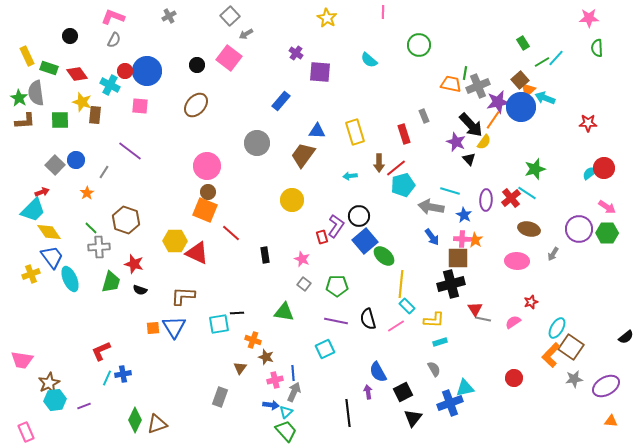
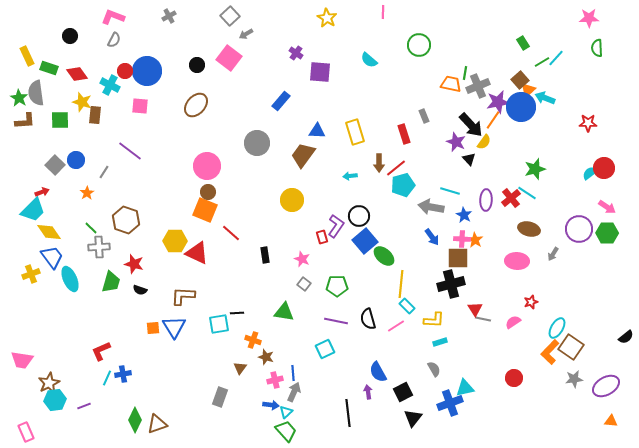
orange L-shape at (551, 355): moved 1 px left, 3 px up
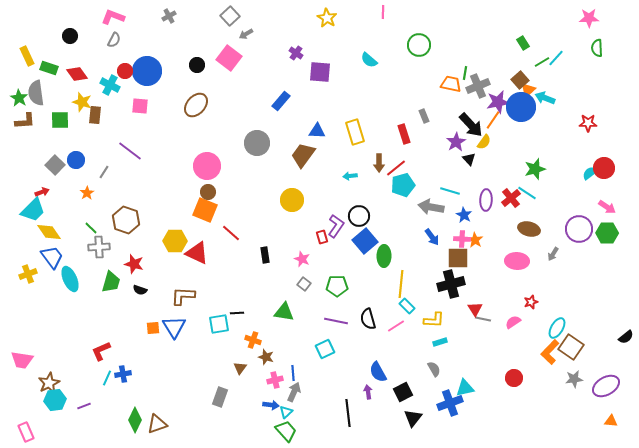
purple star at (456, 142): rotated 18 degrees clockwise
green ellipse at (384, 256): rotated 50 degrees clockwise
yellow cross at (31, 274): moved 3 px left
